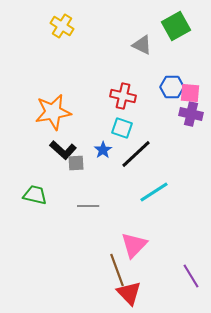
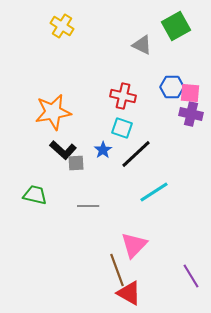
red triangle: rotated 16 degrees counterclockwise
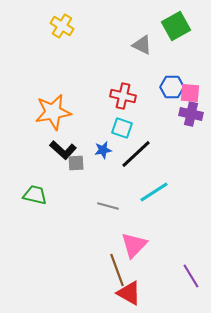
blue star: rotated 24 degrees clockwise
gray line: moved 20 px right; rotated 15 degrees clockwise
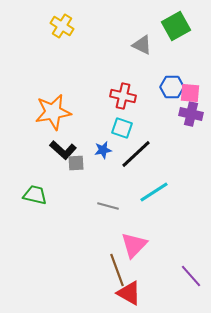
purple line: rotated 10 degrees counterclockwise
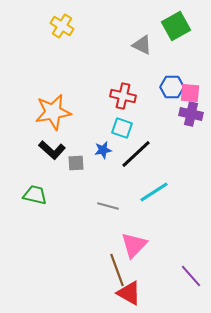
black L-shape: moved 11 px left
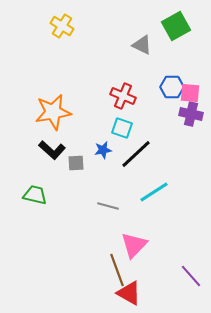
red cross: rotated 10 degrees clockwise
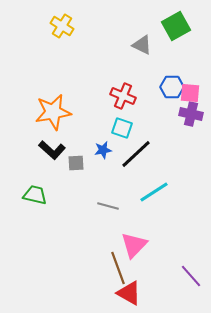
brown line: moved 1 px right, 2 px up
